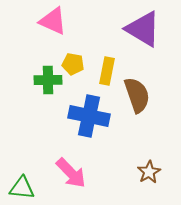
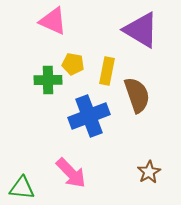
purple triangle: moved 2 px left, 1 px down
blue cross: rotated 33 degrees counterclockwise
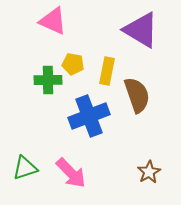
green triangle: moved 3 px right, 20 px up; rotated 24 degrees counterclockwise
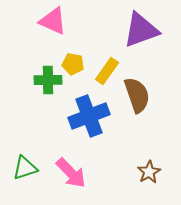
purple triangle: rotated 51 degrees counterclockwise
yellow rectangle: rotated 24 degrees clockwise
